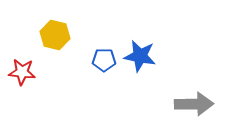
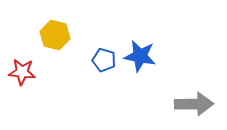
blue pentagon: rotated 15 degrees clockwise
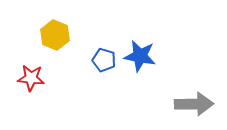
yellow hexagon: rotated 8 degrees clockwise
red star: moved 9 px right, 6 px down
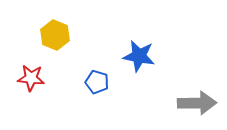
blue star: moved 1 px left
blue pentagon: moved 7 px left, 22 px down
gray arrow: moved 3 px right, 1 px up
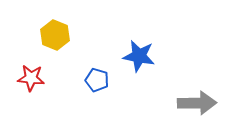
blue pentagon: moved 2 px up
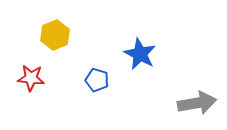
yellow hexagon: rotated 16 degrees clockwise
blue star: moved 1 px right, 2 px up; rotated 16 degrees clockwise
gray arrow: rotated 9 degrees counterclockwise
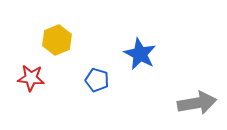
yellow hexagon: moved 2 px right, 5 px down
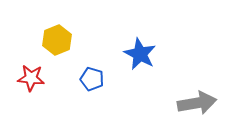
blue pentagon: moved 5 px left, 1 px up
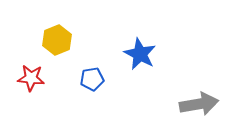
blue pentagon: rotated 25 degrees counterclockwise
gray arrow: moved 2 px right, 1 px down
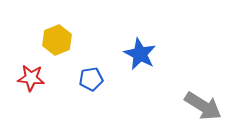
blue pentagon: moved 1 px left
gray arrow: moved 4 px right, 2 px down; rotated 42 degrees clockwise
